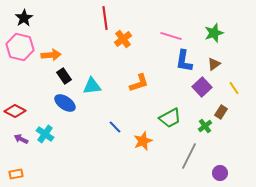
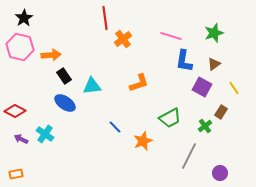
purple square: rotated 18 degrees counterclockwise
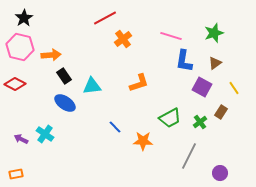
red line: rotated 70 degrees clockwise
brown triangle: moved 1 px right, 1 px up
red diamond: moved 27 px up
green cross: moved 5 px left, 4 px up
orange star: rotated 24 degrees clockwise
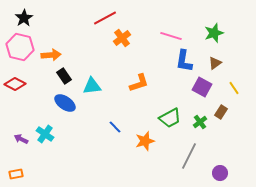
orange cross: moved 1 px left, 1 px up
orange star: moved 2 px right; rotated 18 degrees counterclockwise
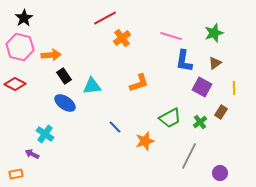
yellow line: rotated 32 degrees clockwise
purple arrow: moved 11 px right, 15 px down
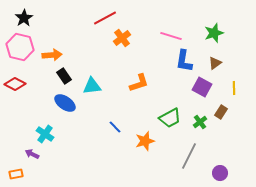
orange arrow: moved 1 px right
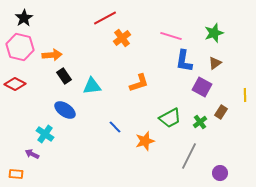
yellow line: moved 11 px right, 7 px down
blue ellipse: moved 7 px down
orange rectangle: rotated 16 degrees clockwise
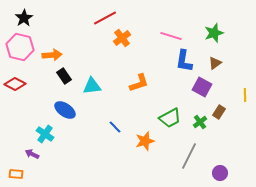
brown rectangle: moved 2 px left
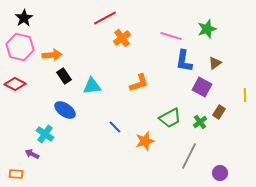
green star: moved 7 px left, 4 px up
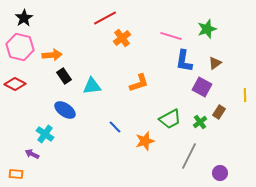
green trapezoid: moved 1 px down
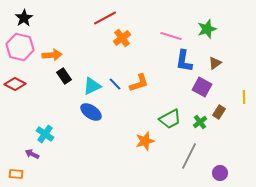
cyan triangle: rotated 18 degrees counterclockwise
yellow line: moved 1 px left, 2 px down
blue ellipse: moved 26 px right, 2 px down
blue line: moved 43 px up
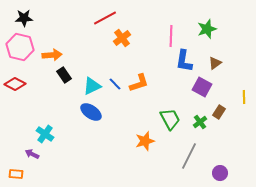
black star: rotated 30 degrees clockwise
pink line: rotated 75 degrees clockwise
black rectangle: moved 1 px up
green trapezoid: rotated 90 degrees counterclockwise
